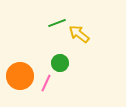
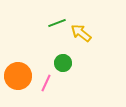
yellow arrow: moved 2 px right, 1 px up
green circle: moved 3 px right
orange circle: moved 2 px left
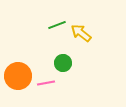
green line: moved 2 px down
pink line: rotated 54 degrees clockwise
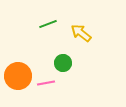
green line: moved 9 px left, 1 px up
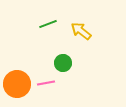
yellow arrow: moved 2 px up
orange circle: moved 1 px left, 8 px down
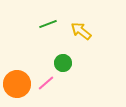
pink line: rotated 30 degrees counterclockwise
